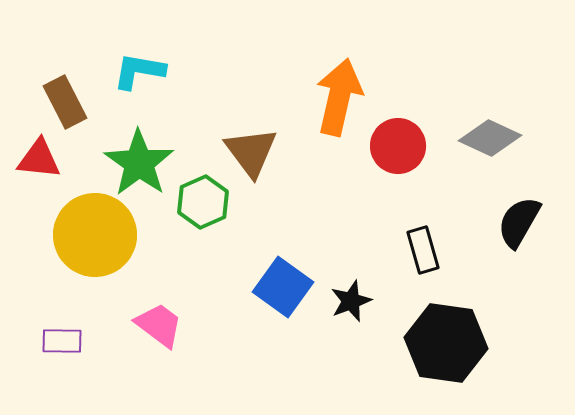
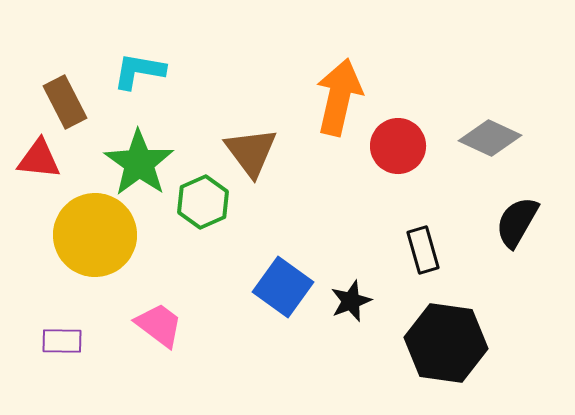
black semicircle: moved 2 px left
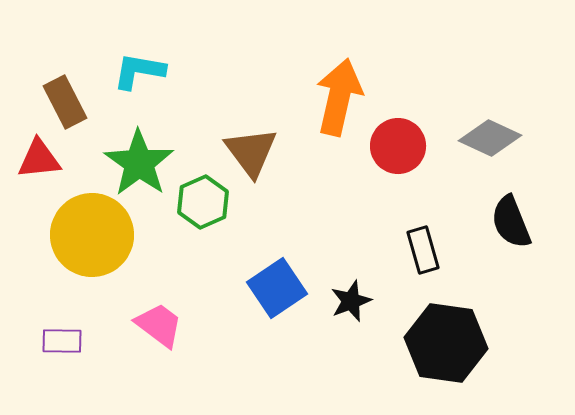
red triangle: rotated 12 degrees counterclockwise
black semicircle: moved 6 px left; rotated 52 degrees counterclockwise
yellow circle: moved 3 px left
blue square: moved 6 px left, 1 px down; rotated 20 degrees clockwise
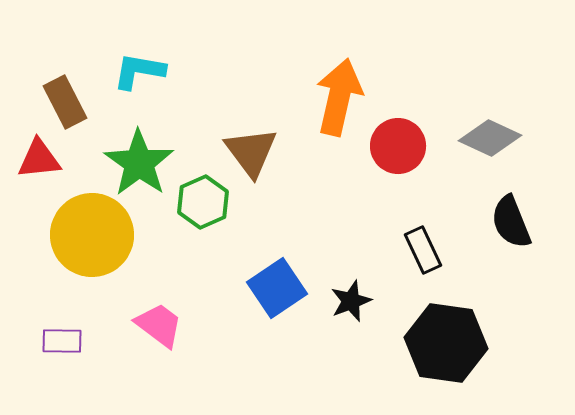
black rectangle: rotated 9 degrees counterclockwise
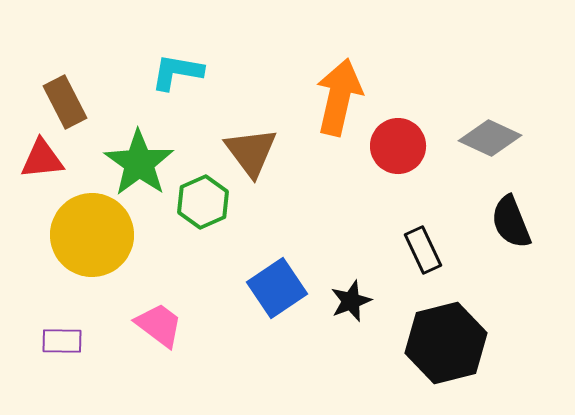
cyan L-shape: moved 38 px right, 1 px down
red triangle: moved 3 px right
black hexagon: rotated 22 degrees counterclockwise
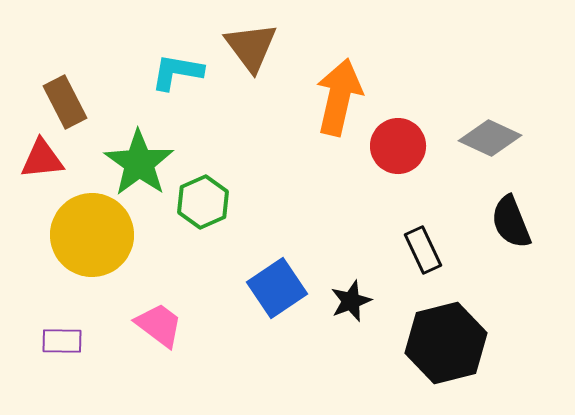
brown triangle: moved 105 px up
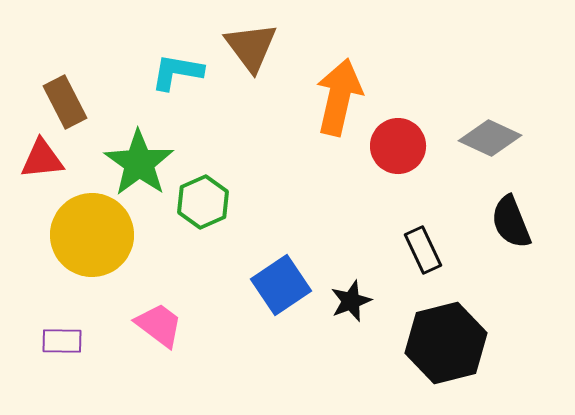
blue square: moved 4 px right, 3 px up
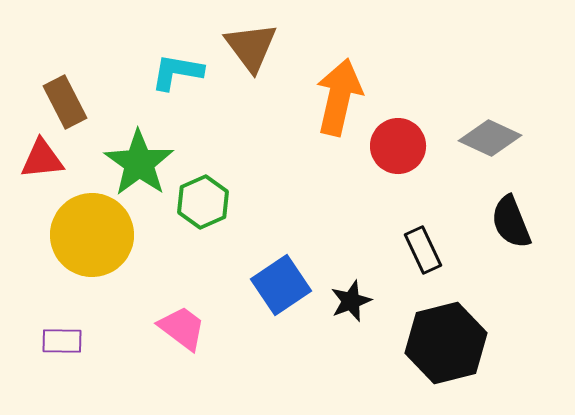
pink trapezoid: moved 23 px right, 3 px down
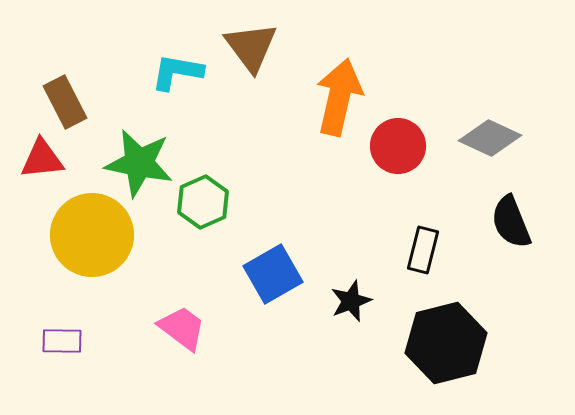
green star: rotated 24 degrees counterclockwise
black rectangle: rotated 39 degrees clockwise
blue square: moved 8 px left, 11 px up; rotated 4 degrees clockwise
